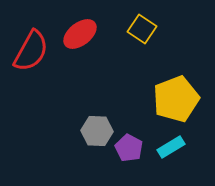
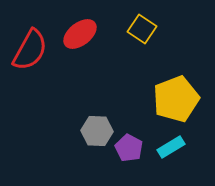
red semicircle: moved 1 px left, 1 px up
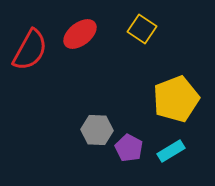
gray hexagon: moved 1 px up
cyan rectangle: moved 4 px down
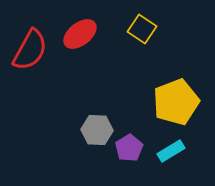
yellow pentagon: moved 3 px down
purple pentagon: rotated 12 degrees clockwise
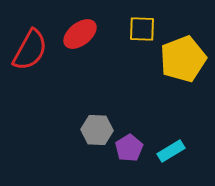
yellow square: rotated 32 degrees counterclockwise
yellow pentagon: moved 7 px right, 43 px up
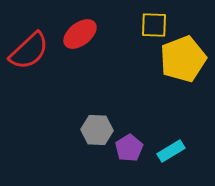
yellow square: moved 12 px right, 4 px up
red semicircle: moved 1 px left, 1 px down; rotated 18 degrees clockwise
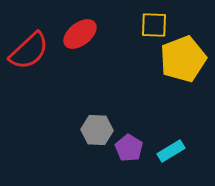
purple pentagon: rotated 8 degrees counterclockwise
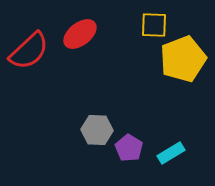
cyan rectangle: moved 2 px down
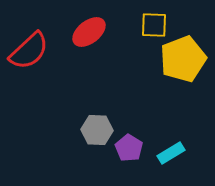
red ellipse: moved 9 px right, 2 px up
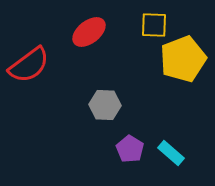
red semicircle: moved 14 px down; rotated 6 degrees clockwise
gray hexagon: moved 8 px right, 25 px up
purple pentagon: moved 1 px right, 1 px down
cyan rectangle: rotated 72 degrees clockwise
